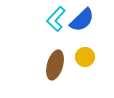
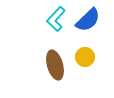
blue semicircle: moved 6 px right
brown ellipse: rotated 32 degrees counterclockwise
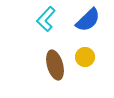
cyan L-shape: moved 10 px left
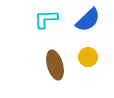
cyan L-shape: rotated 45 degrees clockwise
yellow circle: moved 3 px right
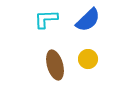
yellow circle: moved 2 px down
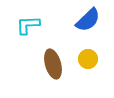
cyan L-shape: moved 18 px left, 6 px down
brown ellipse: moved 2 px left, 1 px up
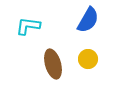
blue semicircle: rotated 16 degrees counterclockwise
cyan L-shape: moved 1 px down; rotated 10 degrees clockwise
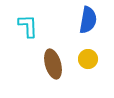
blue semicircle: rotated 20 degrees counterclockwise
cyan L-shape: rotated 80 degrees clockwise
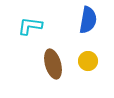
cyan L-shape: moved 2 px right; rotated 80 degrees counterclockwise
yellow circle: moved 2 px down
